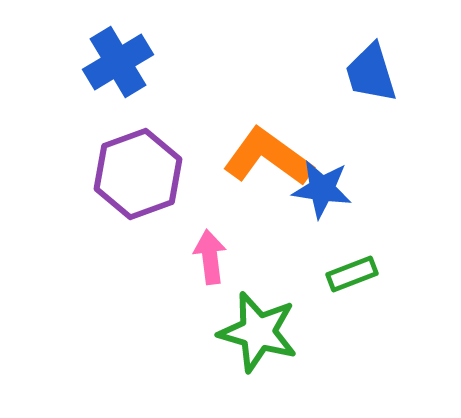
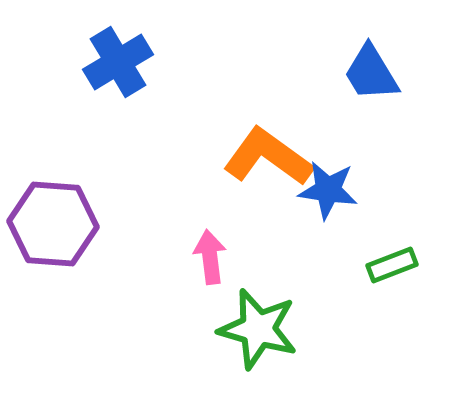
blue trapezoid: rotated 14 degrees counterclockwise
purple hexagon: moved 85 px left, 50 px down; rotated 24 degrees clockwise
blue star: moved 6 px right, 1 px down
green rectangle: moved 40 px right, 9 px up
green star: moved 3 px up
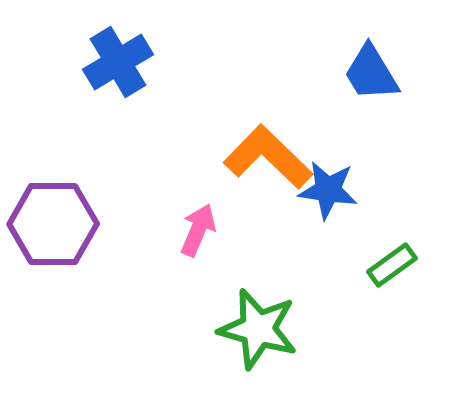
orange L-shape: rotated 8 degrees clockwise
purple hexagon: rotated 4 degrees counterclockwise
pink arrow: moved 12 px left, 27 px up; rotated 30 degrees clockwise
green rectangle: rotated 15 degrees counterclockwise
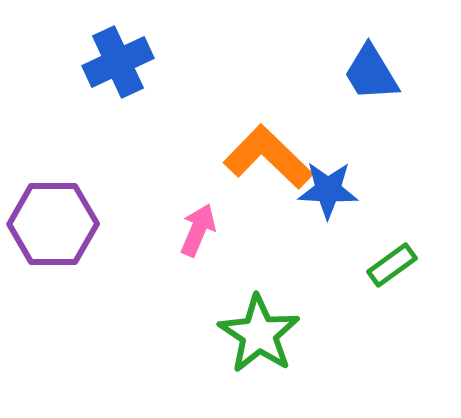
blue cross: rotated 6 degrees clockwise
blue star: rotated 6 degrees counterclockwise
green star: moved 1 px right, 5 px down; rotated 18 degrees clockwise
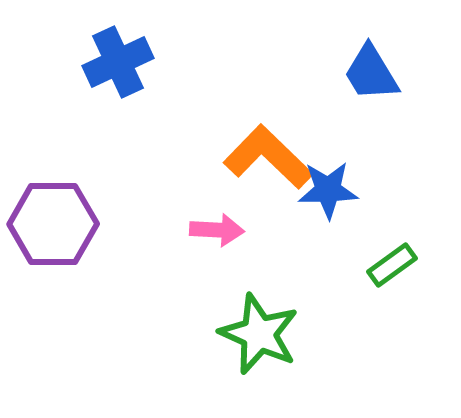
blue star: rotated 4 degrees counterclockwise
pink arrow: moved 19 px right; rotated 70 degrees clockwise
green star: rotated 10 degrees counterclockwise
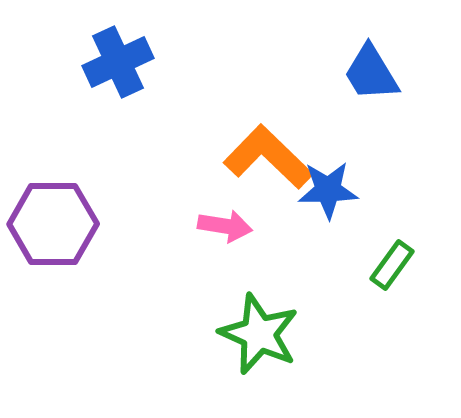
pink arrow: moved 8 px right, 4 px up; rotated 6 degrees clockwise
green rectangle: rotated 18 degrees counterclockwise
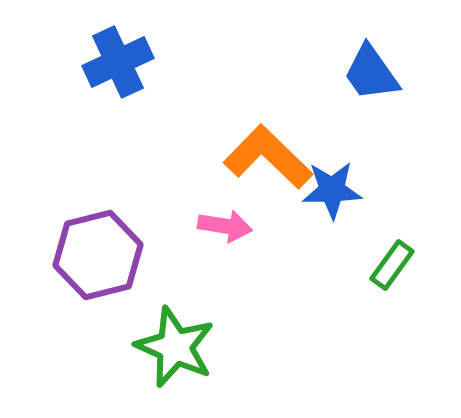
blue trapezoid: rotated 4 degrees counterclockwise
blue star: moved 4 px right
purple hexagon: moved 45 px right, 31 px down; rotated 14 degrees counterclockwise
green star: moved 84 px left, 13 px down
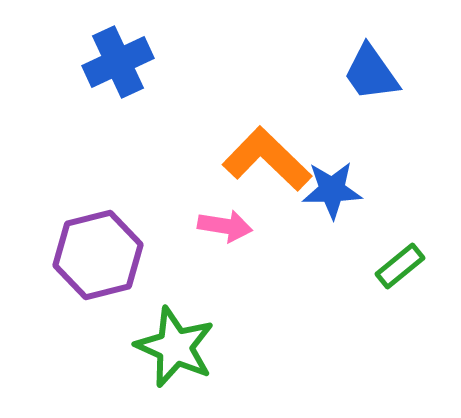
orange L-shape: moved 1 px left, 2 px down
green rectangle: moved 8 px right, 1 px down; rotated 15 degrees clockwise
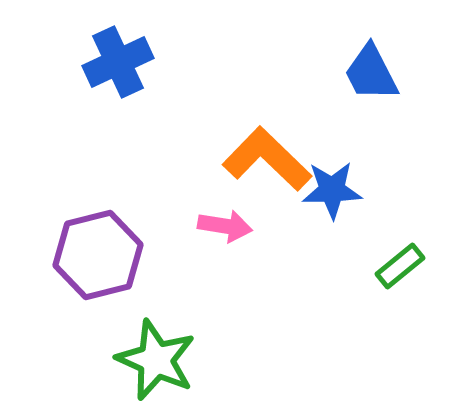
blue trapezoid: rotated 8 degrees clockwise
green star: moved 19 px left, 13 px down
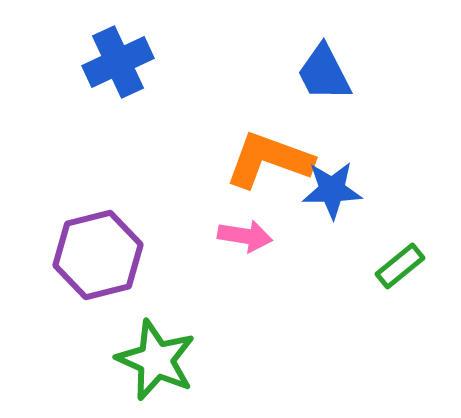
blue trapezoid: moved 47 px left
orange L-shape: moved 2 px right, 1 px down; rotated 24 degrees counterclockwise
pink arrow: moved 20 px right, 10 px down
